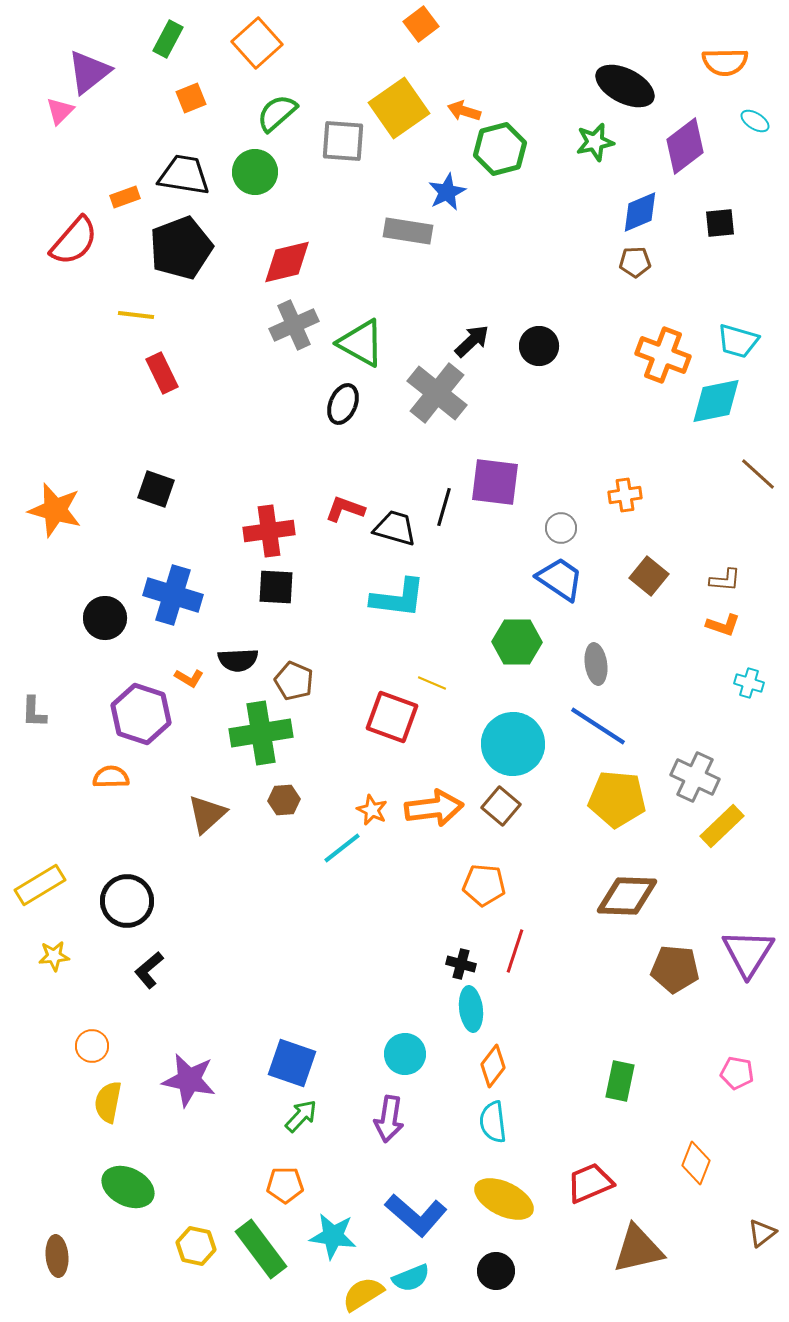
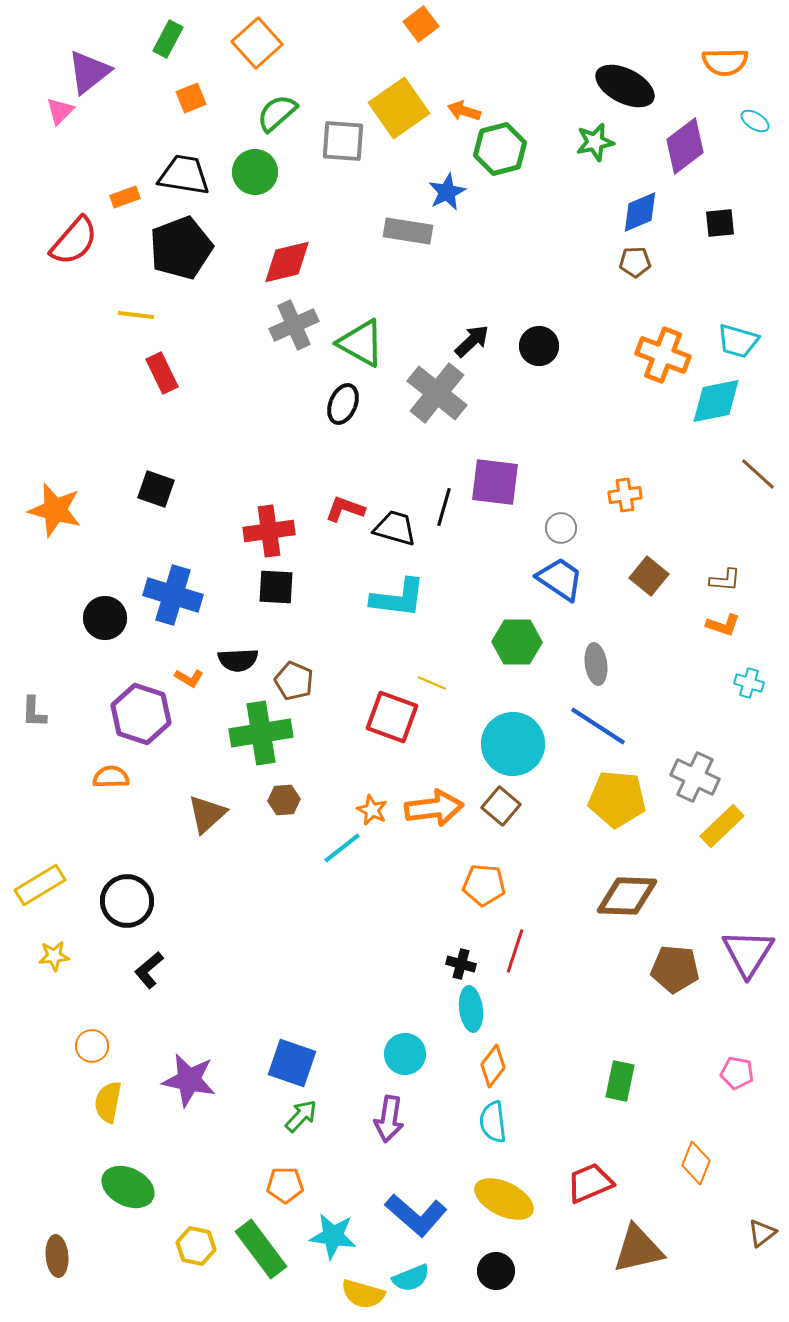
yellow semicircle at (363, 1294): rotated 132 degrees counterclockwise
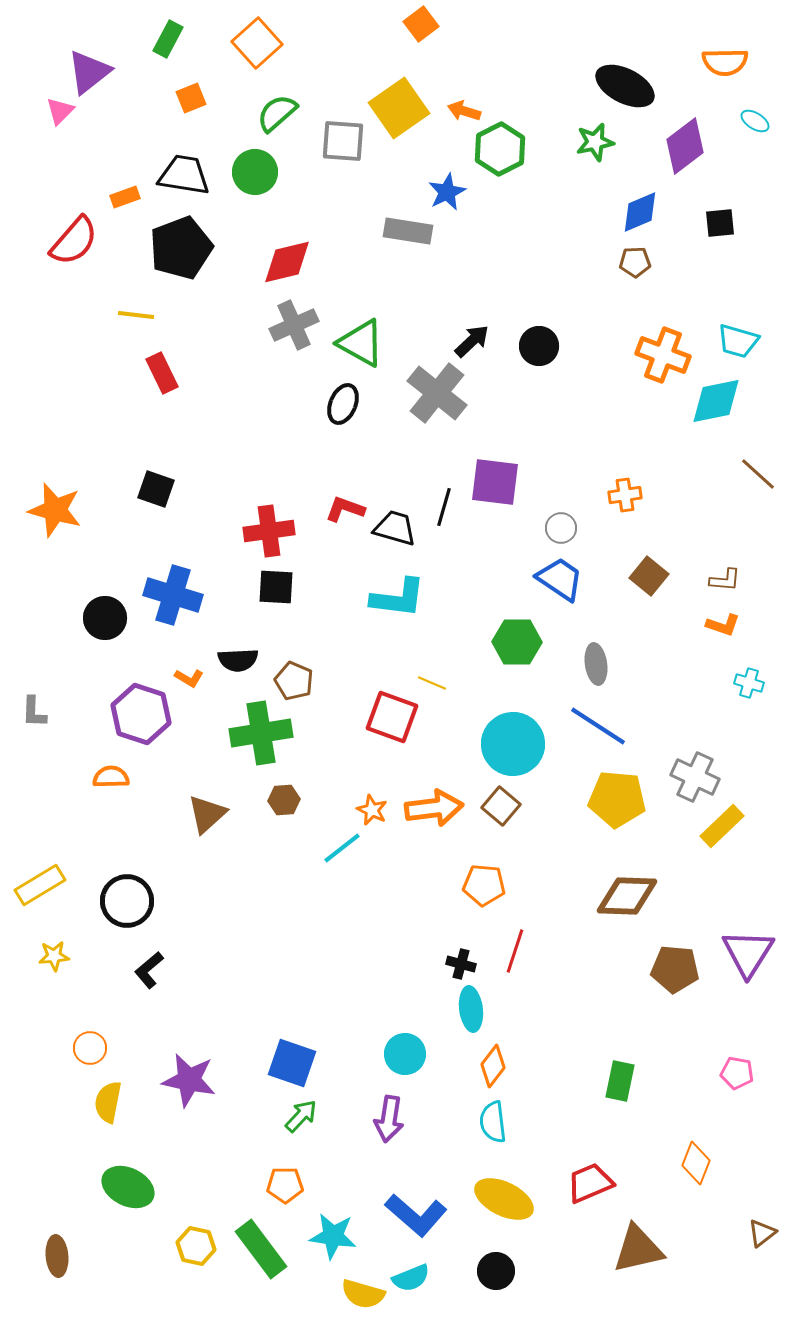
green hexagon at (500, 149): rotated 12 degrees counterclockwise
orange circle at (92, 1046): moved 2 px left, 2 px down
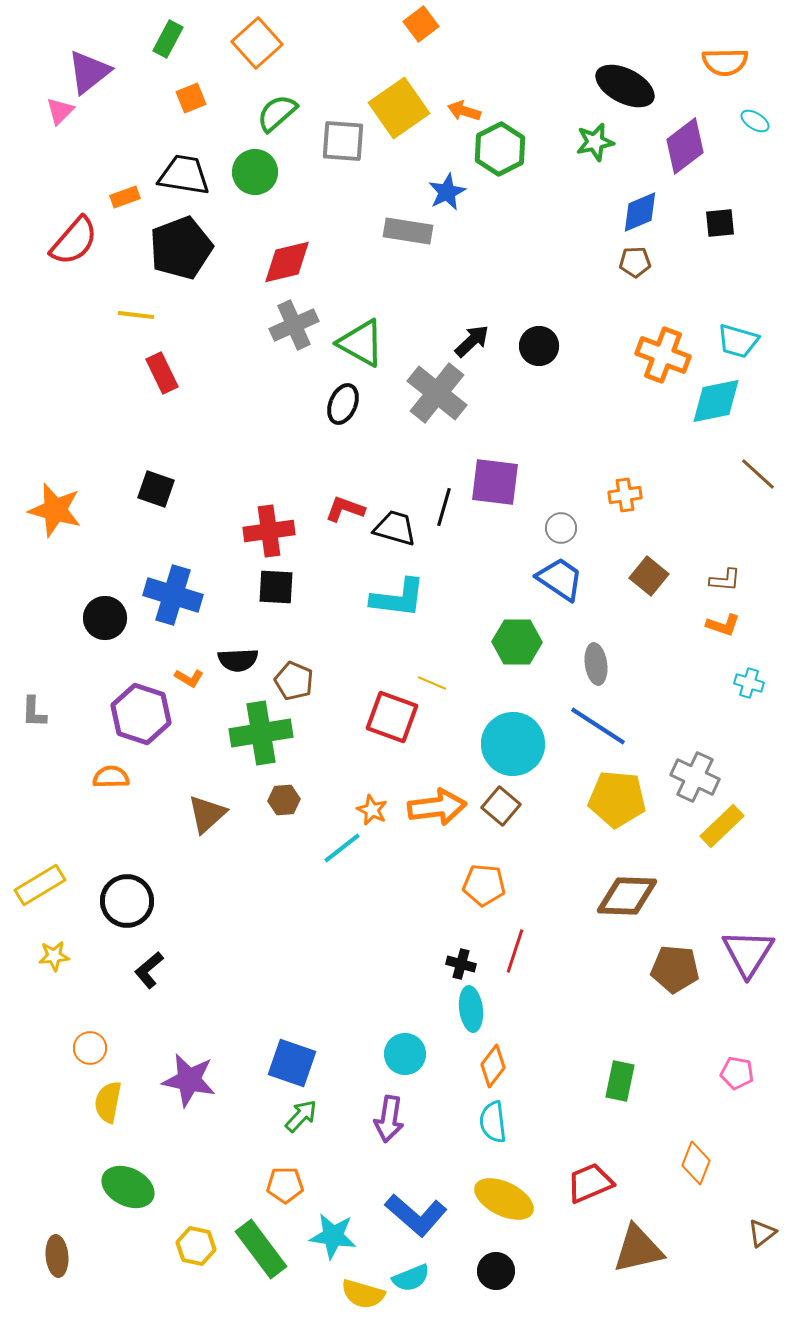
orange arrow at (434, 808): moved 3 px right, 1 px up
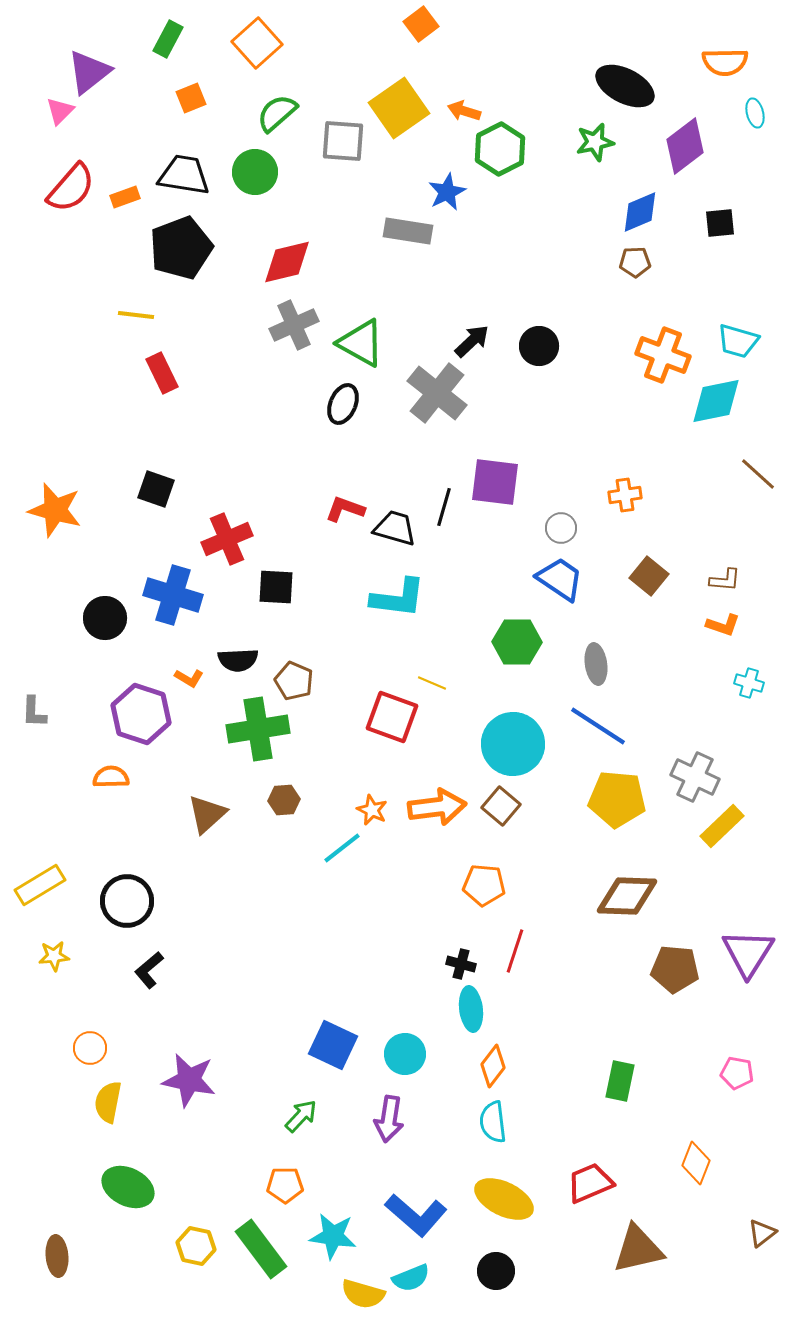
cyan ellipse at (755, 121): moved 8 px up; rotated 44 degrees clockwise
red semicircle at (74, 241): moved 3 px left, 53 px up
red cross at (269, 531): moved 42 px left, 8 px down; rotated 15 degrees counterclockwise
green cross at (261, 733): moved 3 px left, 4 px up
blue square at (292, 1063): moved 41 px right, 18 px up; rotated 6 degrees clockwise
